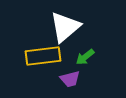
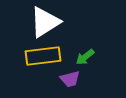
white triangle: moved 20 px left, 5 px up; rotated 8 degrees clockwise
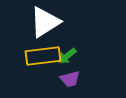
green arrow: moved 18 px left, 1 px up
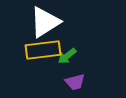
yellow rectangle: moved 6 px up
purple trapezoid: moved 5 px right, 3 px down
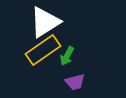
yellow rectangle: rotated 28 degrees counterclockwise
green arrow: rotated 24 degrees counterclockwise
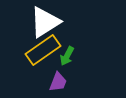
purple trapezoid: moved 17 px left; rotated 55 degrees counterclockwise
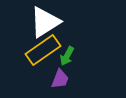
purple trapezoid: moved 2 px right, 3 px up
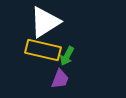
yellow rectangle: rotated 48 degrees clockwise
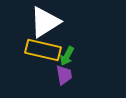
purple trapezoid: moved 4 px right, 4 px up; rotated 30 degrees counterclockwise
